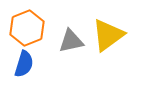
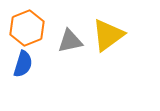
gray triangle: moved 1 px left
blue semicircle: moved 1 px left
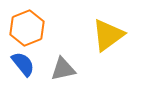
gray triangle: moved 7 px left, 28 px down
blue semicircle: rotated 56 degrees counterclockwise
